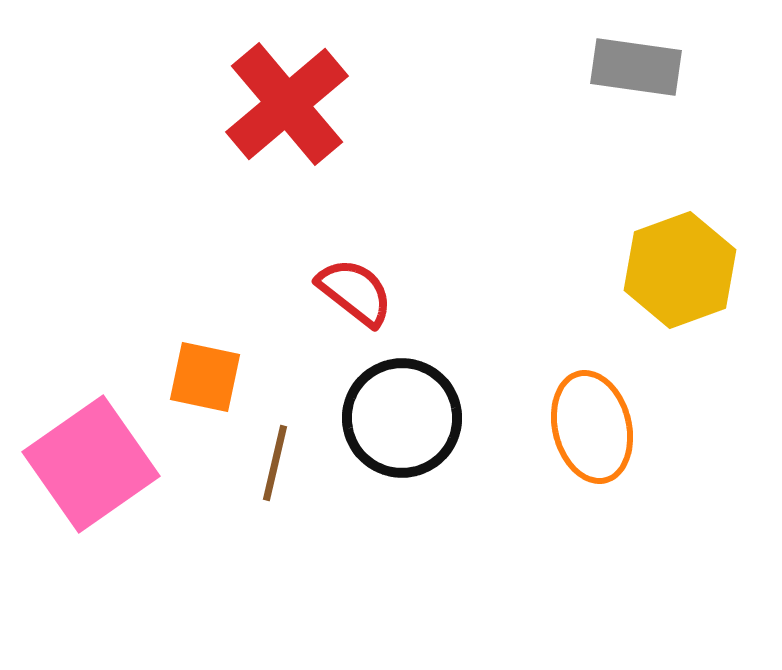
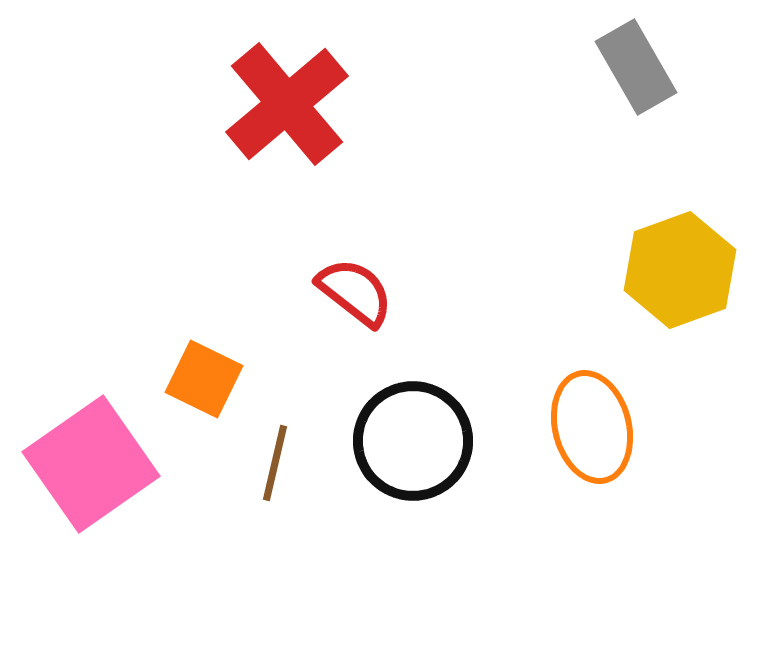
gray rectangle: rotated 52 degrees clockwise
orange square: moved 1 px left, 2 px down; rotated 14 degrees clockwise
black circle: moved 11 px right, 23 px down
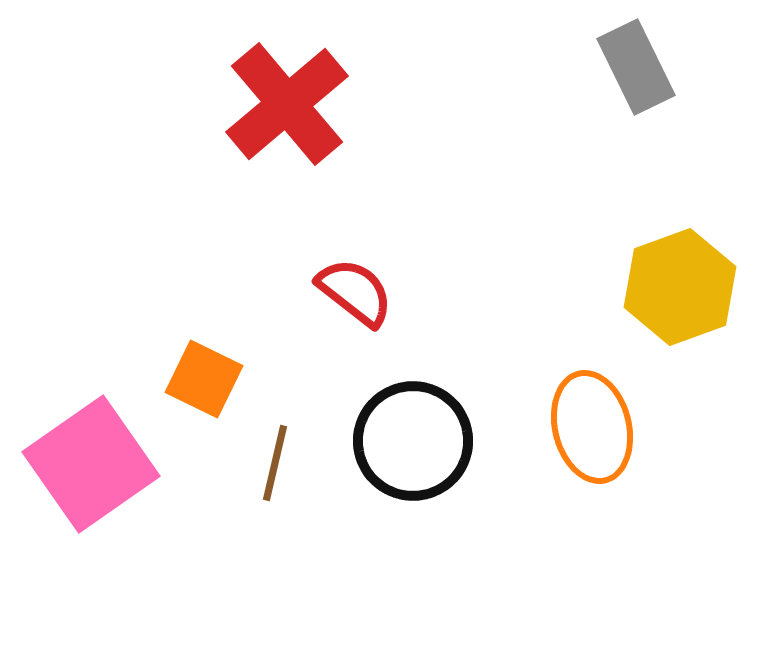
gray rectangle: rotated 4 degrees clockwise
yellow hexagon: moved 17 px down
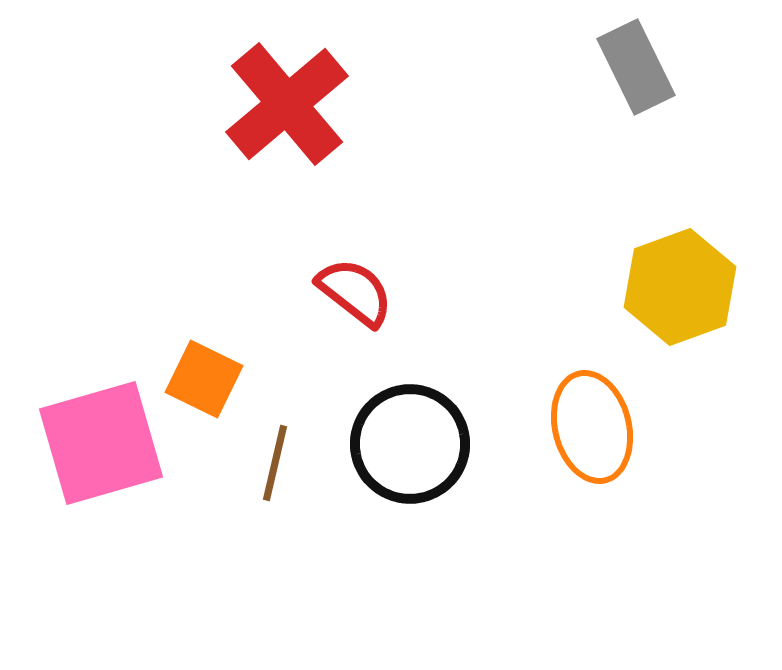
black circle: moved 3 px left, 3 px down
pink square: moved 10 px right, 21 px up; rotated 19 degrees clockwise
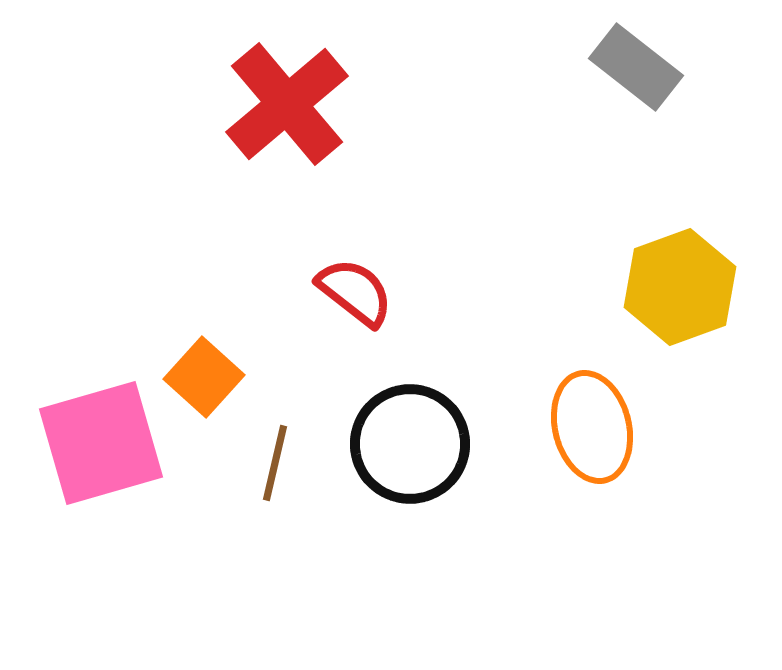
gray rectangle: rotated 26 degrees counterclockwise
orange square: moved 2 px up; rotated 16 degrees clockwise
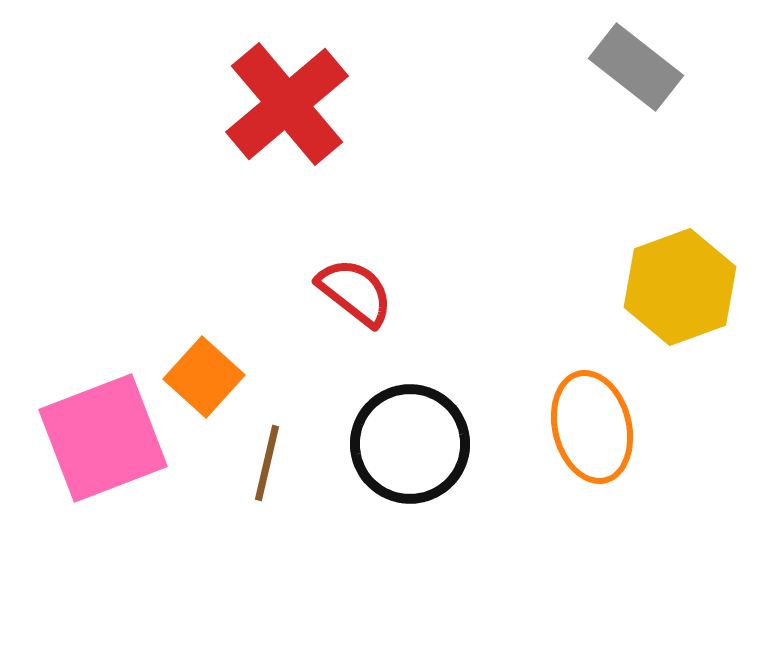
pink square: moved 2 px right, 5 px up; rotated 5 degrees counterclockwise
brown line: moved 8 px left
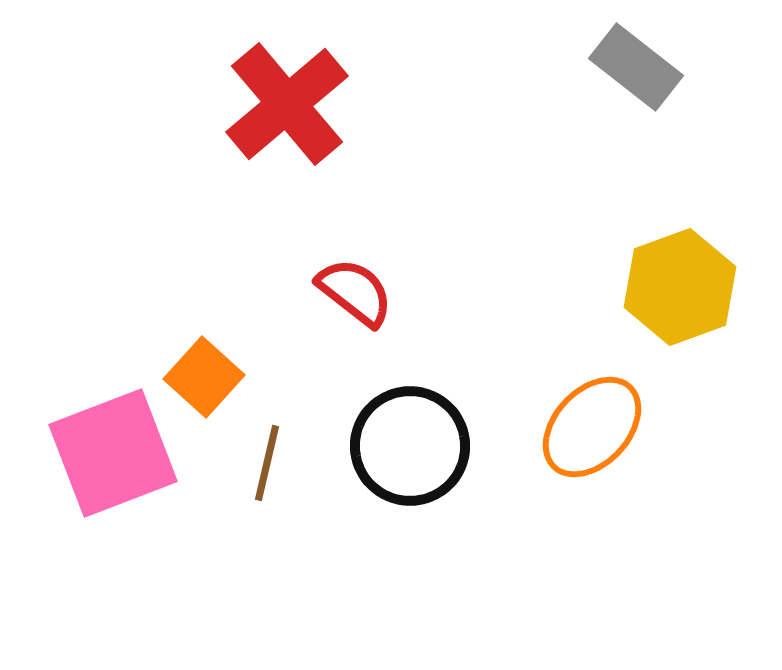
orange ellipse: rotated 57 degrees clockwise
pink square: moved 10 px right, 15 px down
black circle: moved 2 px down
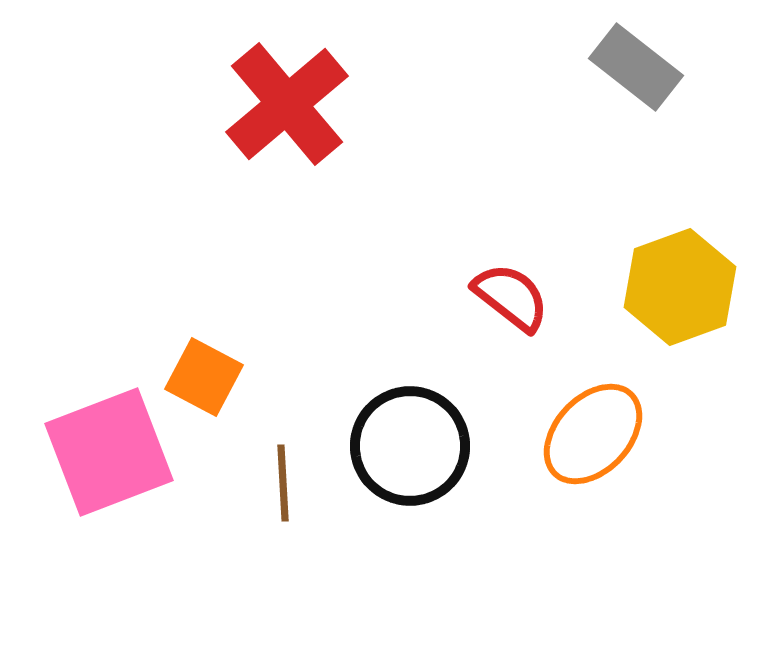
red semicircle: moved 156 px right, 5 px down
orange square: rotated 14 degrees counterclockwise
orange ellipse: moved 1 px right, 7 px down
pink square: moved 4 px left, 1 px up
brown line: moved 16 px right, 20 px down; rotated 16 degrees counterclockwise
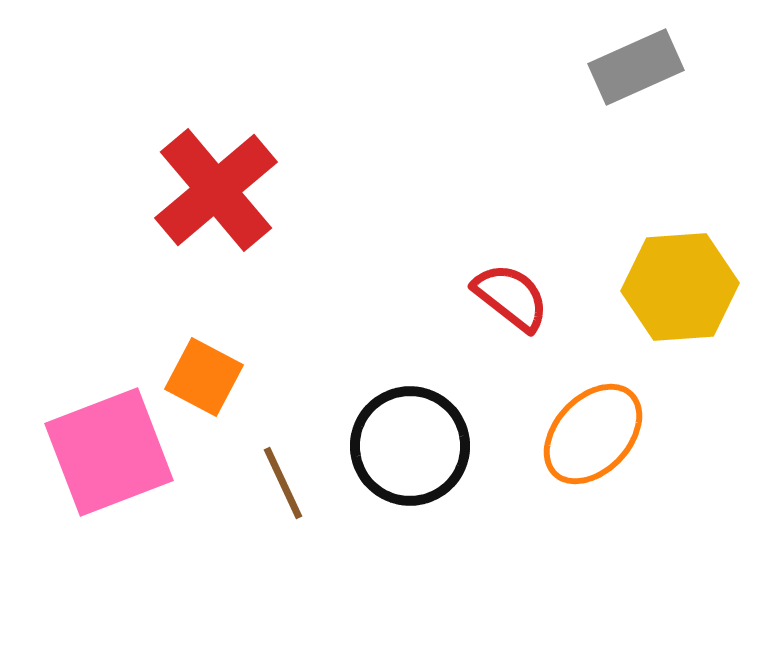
gray rectangle: rotated 62 degrees counterclockwise
red cross: moved 71 px left, 86 px down
yellow hexagon: rotated 16 degrees clockwise
brown line: rotated 22 degrees counterclockwise
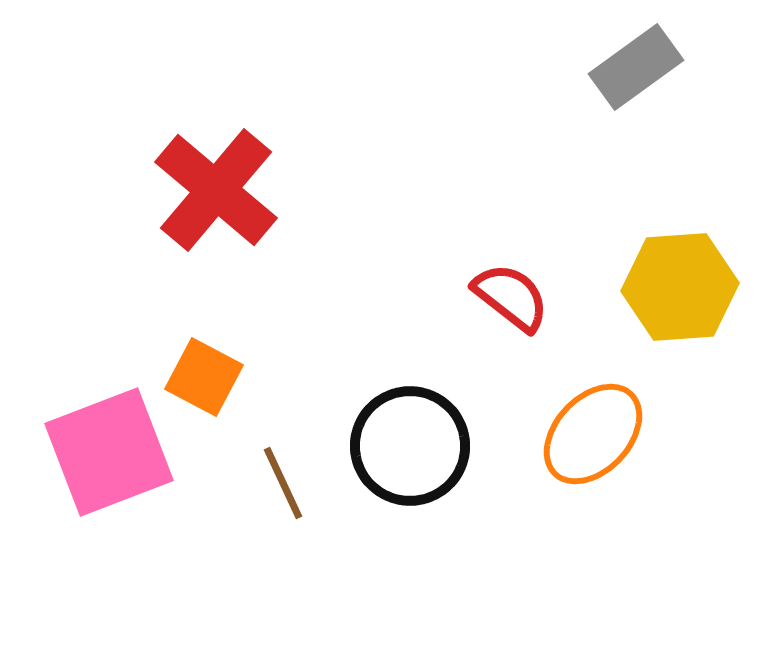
gray rectangle: rotated 12 degrees counterclockwise
red cross: rotated 10 degrees counterclockwise
